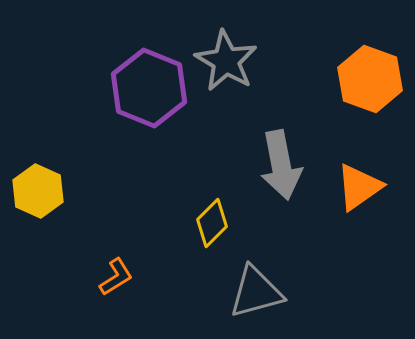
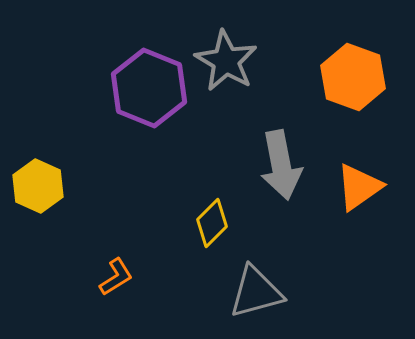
orange hexagon: moved 17 px left, 2 px up
yellow hexagon: moved 5 px up
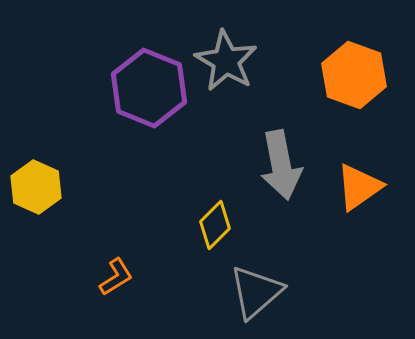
orange hexagon: moved 1 px right, 2 px up
yellow hexagon: moved 2 px left, 1 px down
yellow diamond: moved 3 px right, 2 px down
gray triangle: rotated 26 degrees counterclockwise
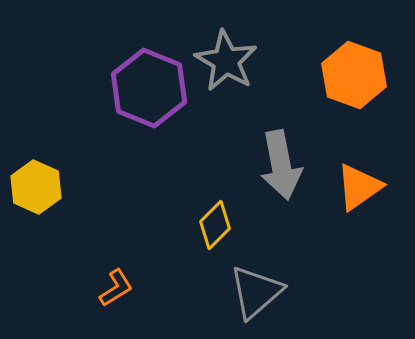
orange L-shape: moved 11 px down
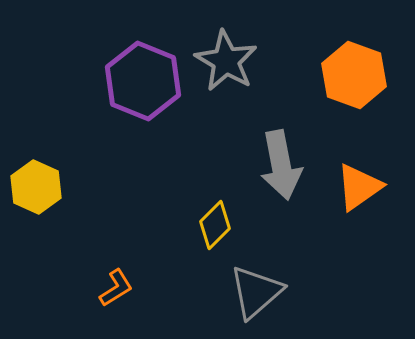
purple hexagon: moved 6 px left, 7 px up
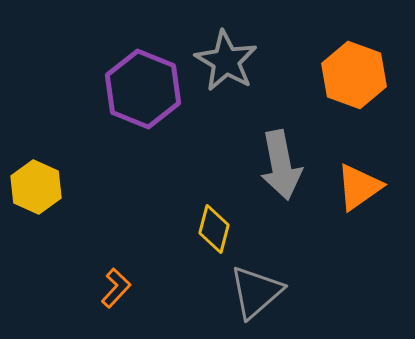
purple hexagon: moved 8 px down
yellow diamond: moved 1 px left, 4 px down; rotated 30 degrees counterclockwise
orange L-shape: rotated 15 degrees counterclockwise
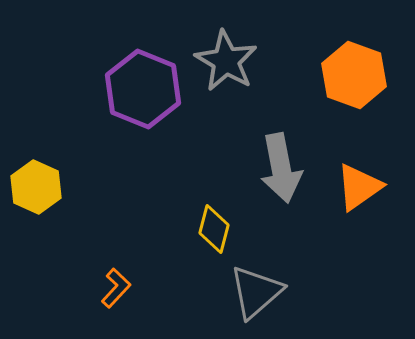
gray arrow: moved 3 px down
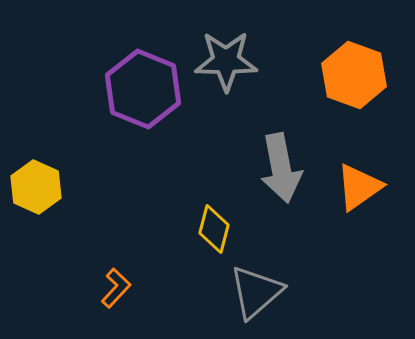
gray star: rotated 30 degrees counterclockwise
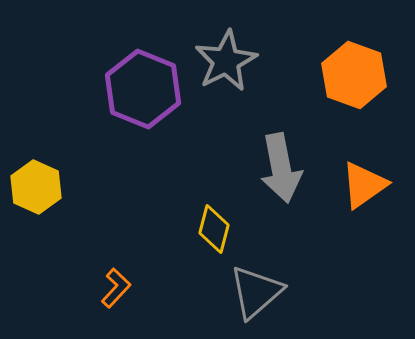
gray star: rotated 28 degrees counterclockwise
orange triangle: moved 5 px right, 2 px up
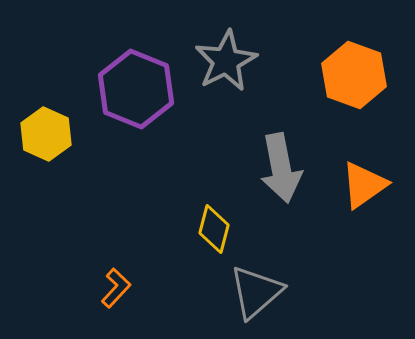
purple hexagon: moved 7 px left
yellow hexagon: moved 10 px right, 53 px up
